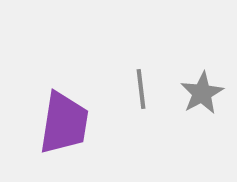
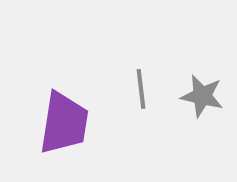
gray star: moved 3 px down; rotated 30 degrees counterclockwise
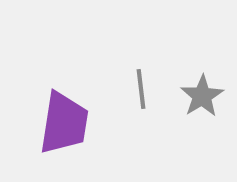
gray star: rotated 27 degrees clockwise
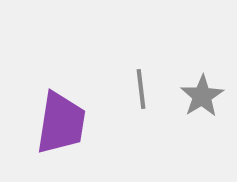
purple trapezoid: moved 3 px left
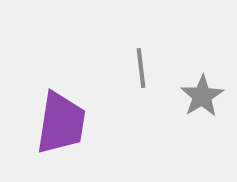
gray line: moved 21 px up
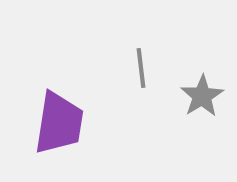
purple trapezoid: moved 2 px left
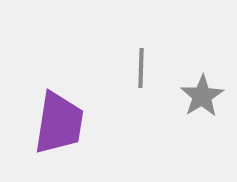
gray line: rotated 9 degrees clockwise
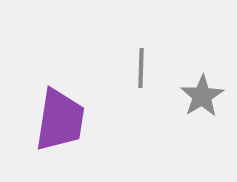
purple trapezoid: moved 1 px right, 3 px up
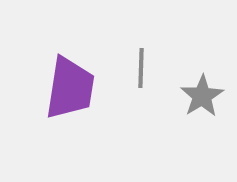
purple trapezoid: moved 10 px right, 32 px up
